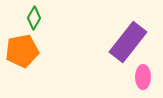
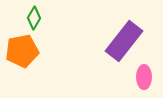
purple rectangle: moved 4 px left, 1 px up
pink ellipse: moved 1 px right
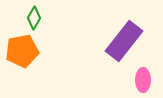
pink ellipse: moved 1 px left, 3 px down
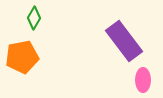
purple rectangle: rotated 75 degrees counterclockwise
orange pentagon: moved 6 px down
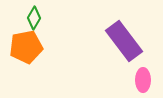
orange pentagon: moved 4 px right, 10 px up
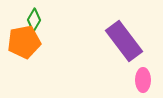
green diamond: moved 2 px down
orange pentagon: moved 2 px left, 5 px up
